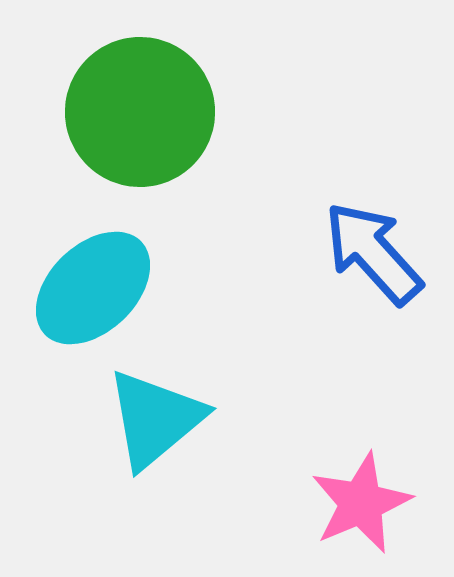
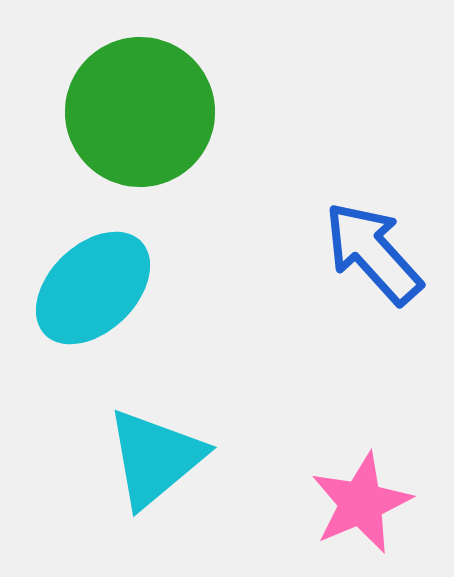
cyan triangle: moved 39 px down
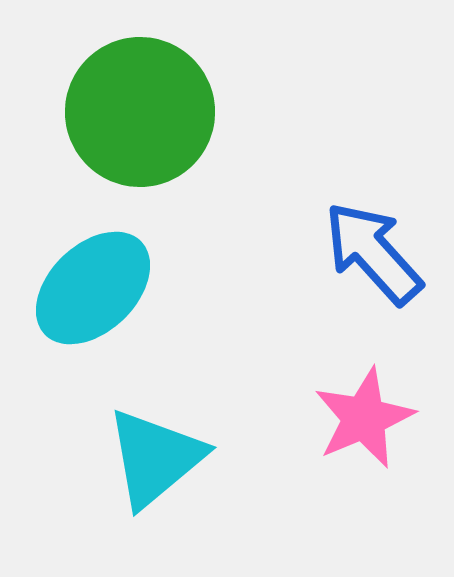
pink star: moved 3 px right, 85 px up
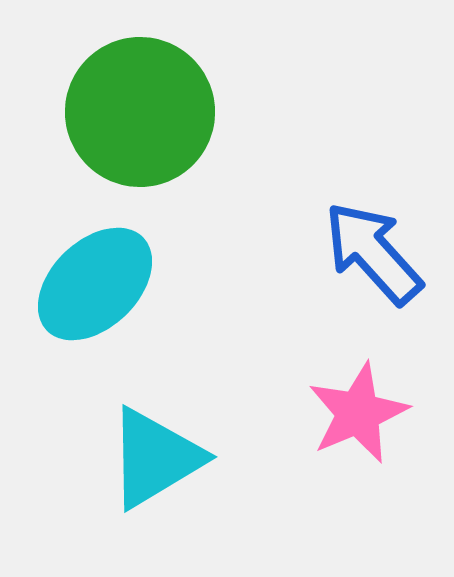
cyan ellipse: moved 2 px right, 4 px up
pink star: moved 6 px left, 5 px up
cyan triangle: rotated 9 degrees clockwise
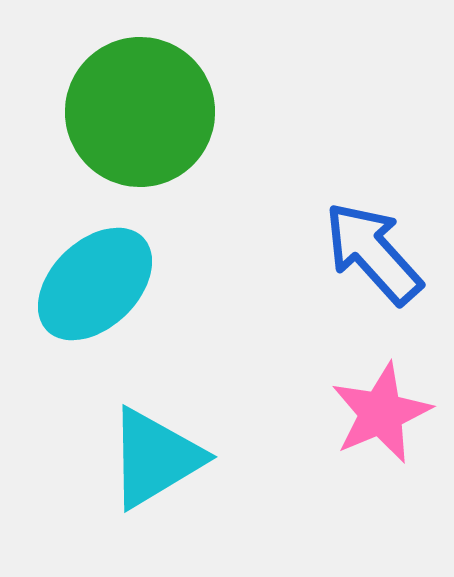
pink star: moved 23 px right
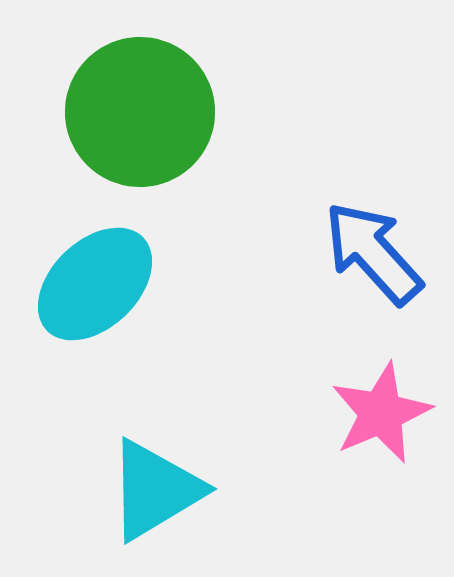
cyan triangle: moved 32 px down
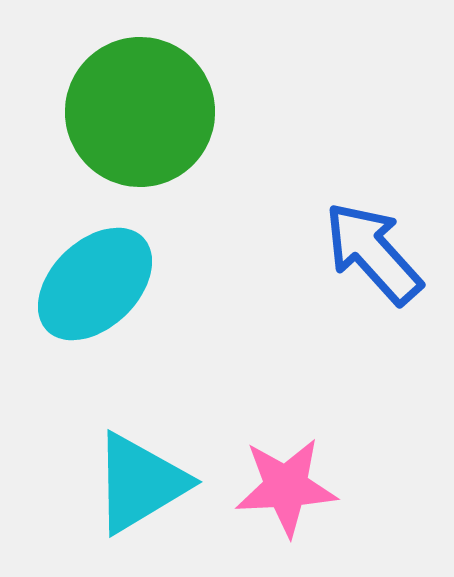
pink star: moved 95 px left, 74 px down; rotated 20 degrees clockwise
cyan triangle: moved 15 px left, 7 px up
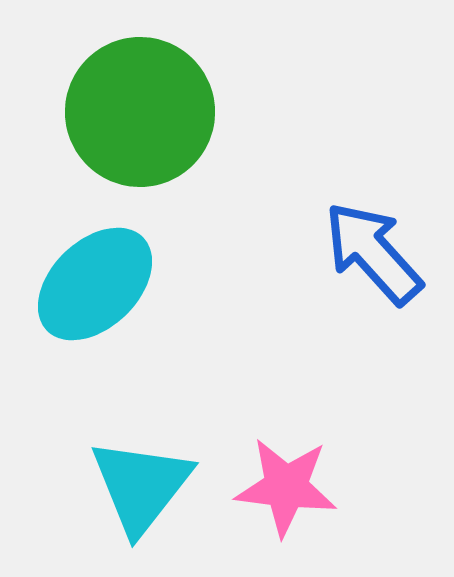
cyan triangle: moved 1 px right, 3 px down; rotated 21 degrees counterclockwise
pink star: rotated 10 degrees clockwise
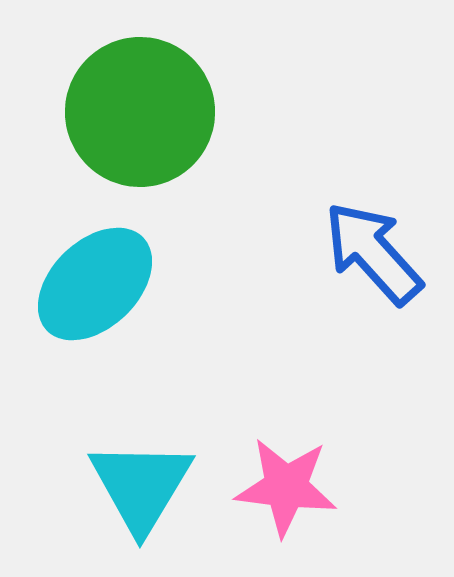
cyan triangle: rotated 7 degrees counterclockwise
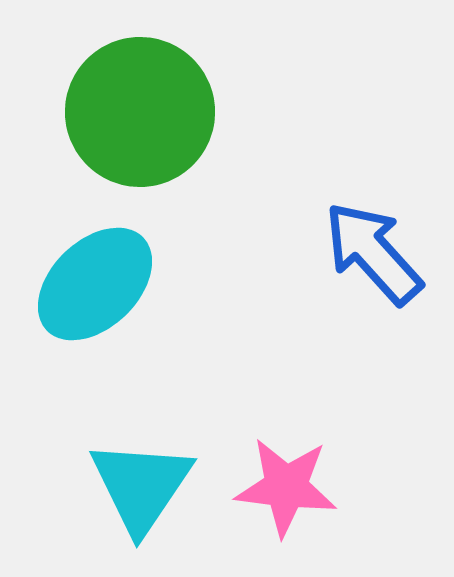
cyan triangle: rotated 3 degrees clockwise
